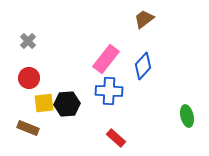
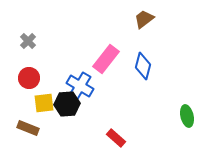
blue diamond: rotated 28 degrees counterclockwise
blue cross: moved 29 px left, 5 px up; rotated 28 degrees clockwise
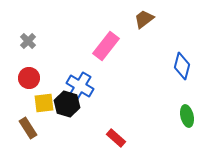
pink rectangle: moved 13 px up
blue diamond: moved 39 px right
black hexagon: rotated 20 degrees clockwise
brown rectangle: rotated 35 degrees clockwise
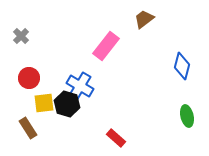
gray cross: moved 7 px left, 5 px up
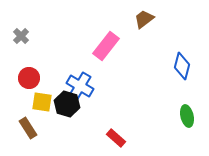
yellow square: moved 2 px left, 1 px up; rotated 15 degrees clockwise
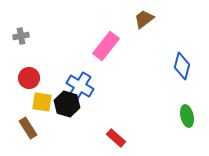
gray cross: rotated 35 degrees clockwise
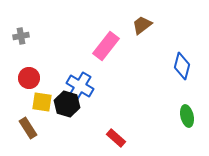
brown trapezoid: moved 2 px left, 6 px down
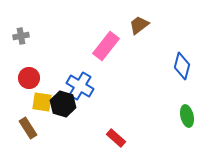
brown trapezoid: moved 3 px left
black hexagon: moved 4 px left
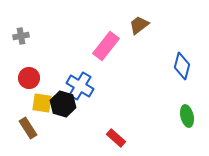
yellow square: moved 1 px down
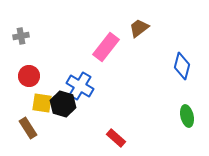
brown trapezoid: moved 3 px down
pink rectangle: moved 1 px down
red circle: moved 2 px up
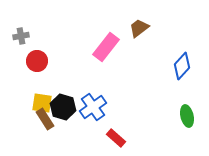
blue diamond: rotated 28 degrees clockwise
red circle: moved 8 px right, 15 px up
blue cross: moved 13 px right, 21 px down; rotated 24 degrees clockwise
black hexagon: moved 3 px down
brown rectangle: moved 17 px right, 9 px up
